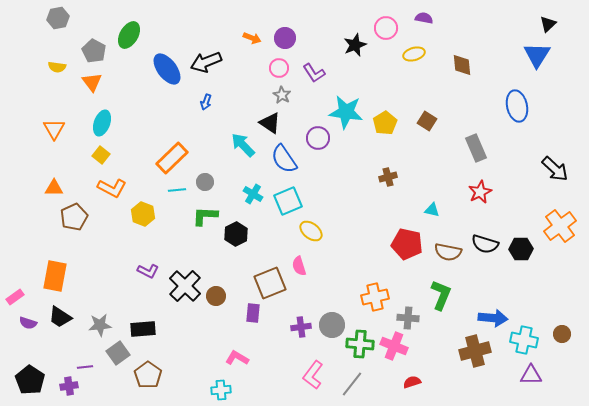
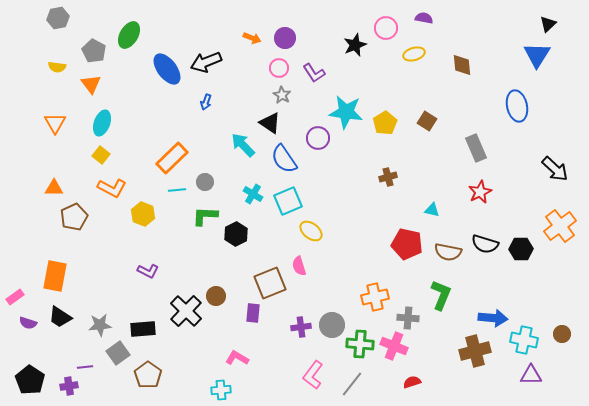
orange triangle at (92, 82): moved 1 px left, 2 px down
orange triangle at (54, 129): moved 1 px right, 6 px up
black cross at (185, 286): moved 1 px right, 25 px down
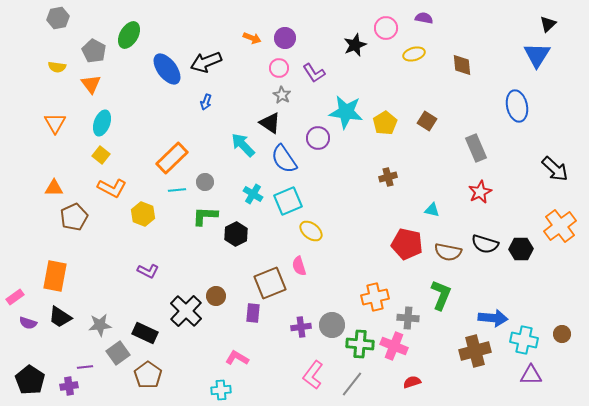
black rectangle at (143, 329): moved 2 px right, 4 px down; rotated 30 degrees clockwise
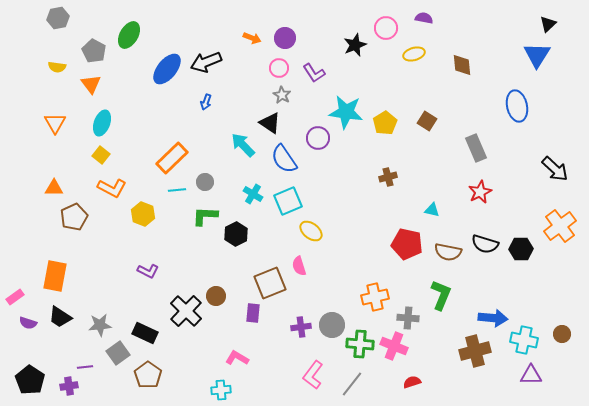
blue ellipse at (167, 69): rotated 76 degrees clockwise
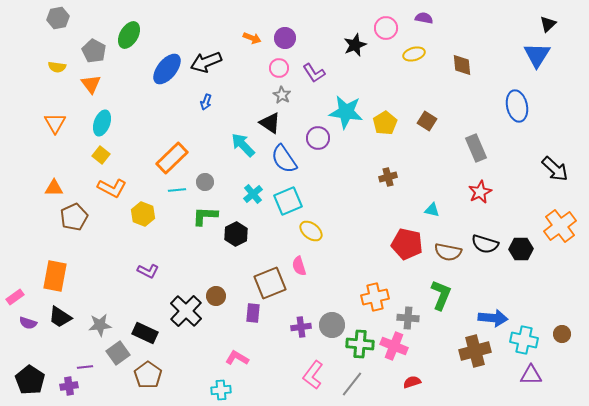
cyan cross at (253, 194): rotated 18 degrees clockwise
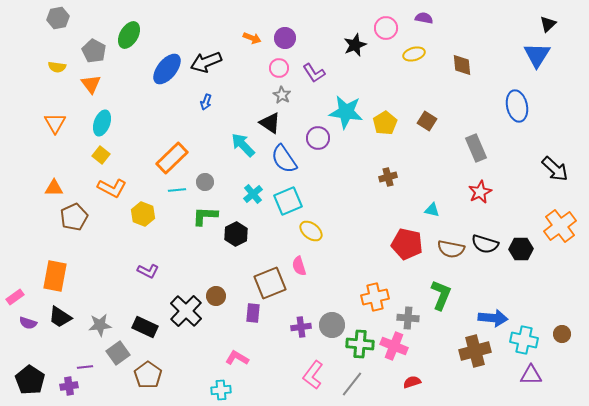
brown semicircle at (448, 252): moved 3 px right, 3 px up
black rectangle at (145, 333): moved 6 px up
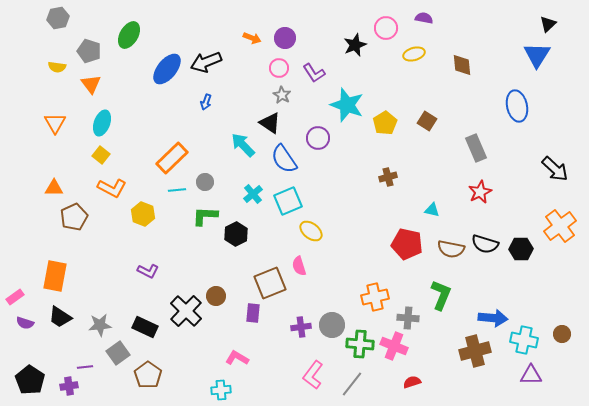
gray pentagon at (94, 51): moved 5 px left; rotated 10 degrees counterclockwise
cyan star at (346, 112): moved 1 px right, 7 px up; rotated 12 degrees clockwise
purple semicircle at (28, 323): moved 3 px left
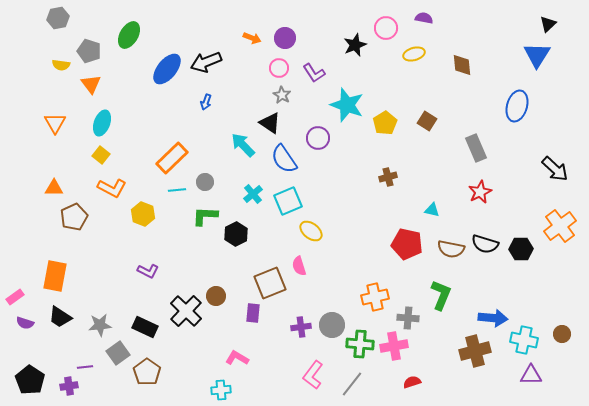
yellow semicircle at (57, 67): moved 4 px right, 2 px up
blue ellipse at (517, 106): rotated 28 degrees clockwise
pink cross at (394, 346): rotated 32 degrees counterclockwise
brown pentagon at (148, 375): moved 1 px left, 3 px up
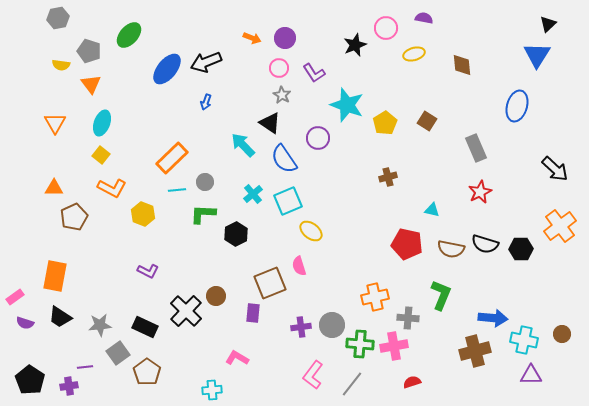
green ellipse at (129, 35): rotated 12 degrees clockwise
green L-shape at (205, 216): moved 2 px left, 2 px up
cyan cross at (221, 390): moved 9 px left
